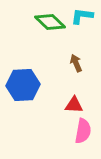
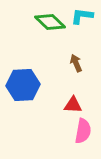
red triangle: moved 1 px left
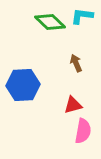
red triangle: rotated 18 degrees counterclockwise
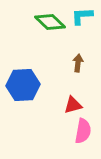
cyan L-shape: rotated 10 degrees counterclockwise
brown arrow: moved 2 px right; rotated 30 degrees clockwise
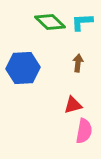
cyan L-shape: moved 6 px down
blue hexagon: moved 17 px up
pink semicircle: moved 1 px right
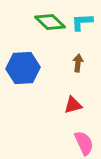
pink semicircle: moved 12 px down; rotated 35 degrees counterclockwise
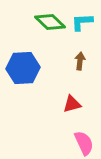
brown arrow: moved 2 px right, 2 px up
red triangle: moved 1 px left, 1 px up
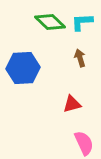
brown arrow: moved 3 px up; rotated 24 degrees counterclockwise
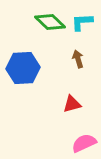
brown arrow: moved 2 px left, 1 px down
pink semicircle: rotated 90 degrees counterclockwise
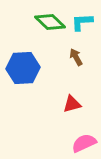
brown arrow: moved 2 px left, 2 px up; rotated 12 degrees counterclockwise
